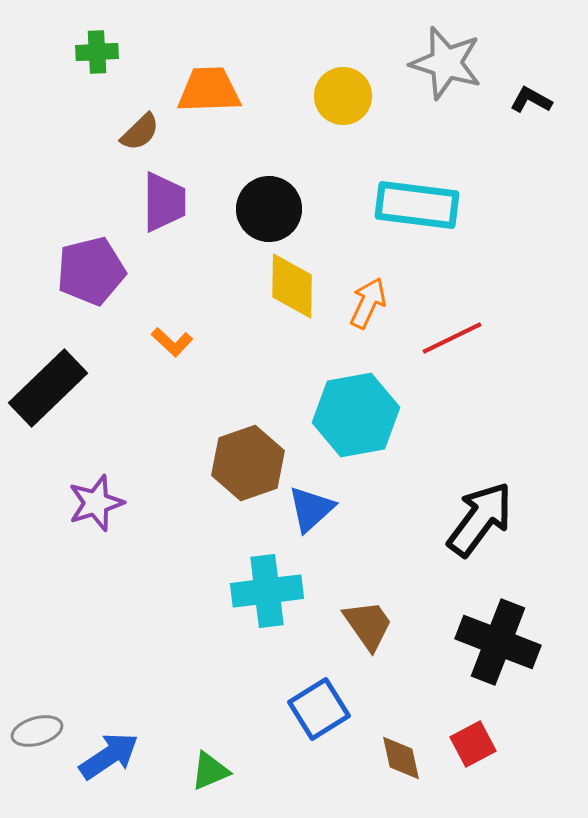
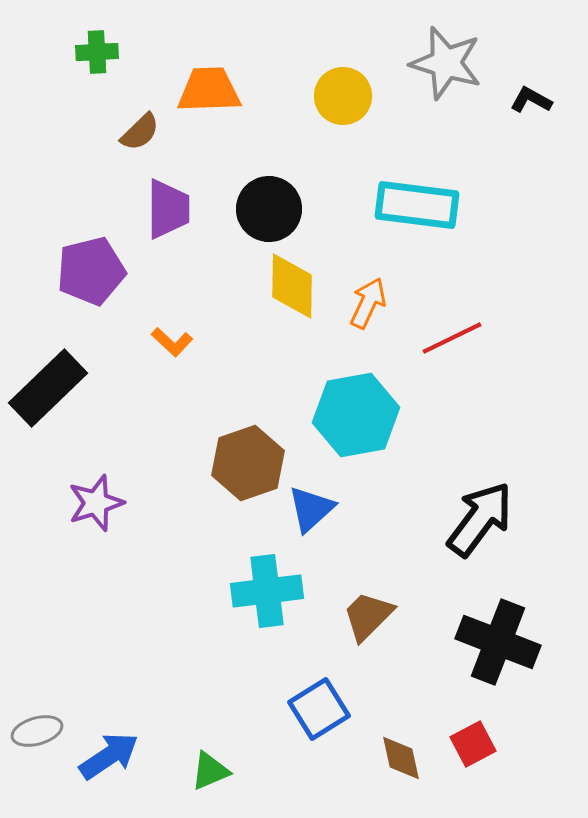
purple trapezoid: moved 4 px right, 7 px down
brown trapezoid: moved 9 px up; rotated 100 degrees counterclockwise
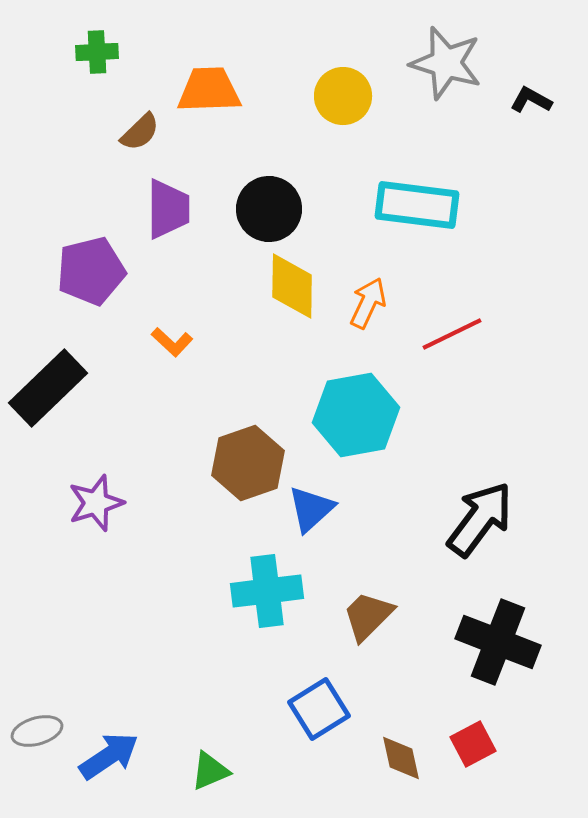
red line: moved 4 px up
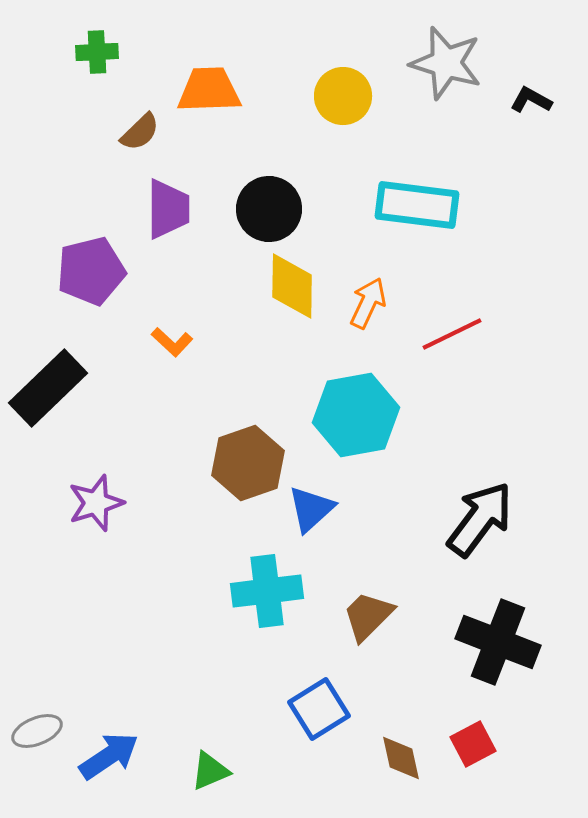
gray ellipse: rotated 6 degrees counterclockwise
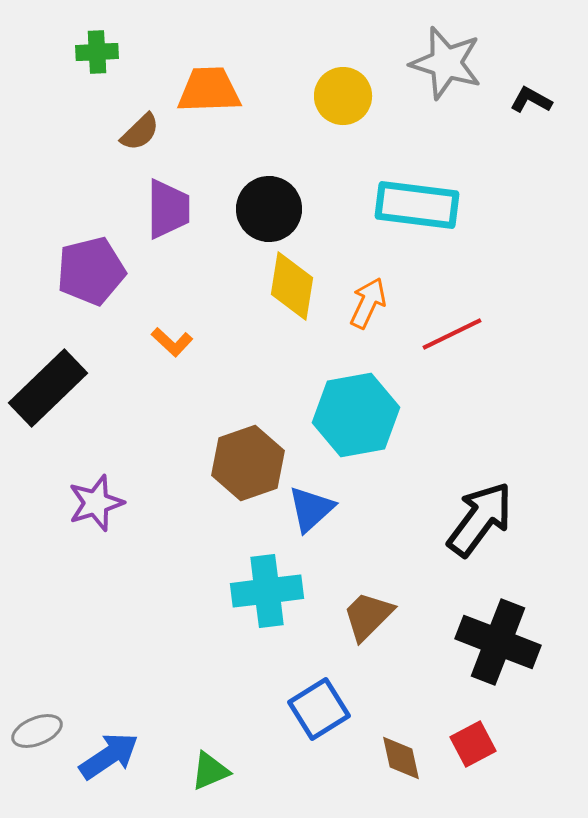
yellow diamond: rotated 8 degrees clockwise
